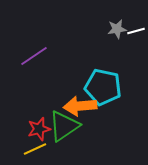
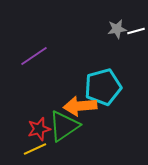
cyan pentagon: rotated 27 degrees counterclockwise
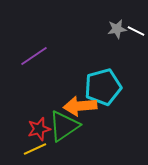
white line: rotated 42 degrees clockwise
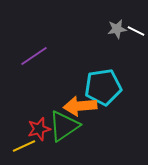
cyan pentagon: rotated 6 degrees clockwise
yellow line: moved 11 px left, 3 px up
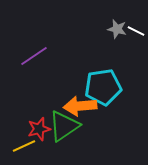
gray star: rotated 24 degrees clockwise
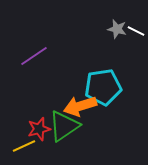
orange arrow: rotated 12 degrees counterclockwise
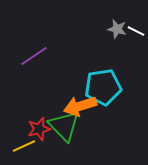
green triangle: rotated 40 degrees counterclockwise
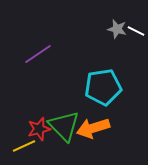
purple line: moved 4 px right, 2 px up
orange arrow: moved 13 px right, 22 px down
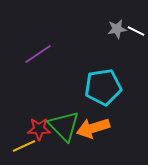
gray star: rotated 24 degrees counterclockwise
red star: rotated 15 degrees clockwise
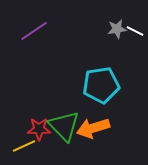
white line: moved 1 px left
purple line: moved 4 px left, 23 px up
cyan pentagon: moved 2 px left, 2 px up
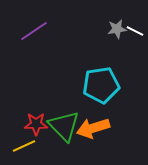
red star: moved 3 px left, 5 px up
